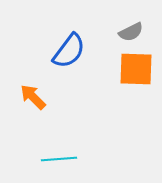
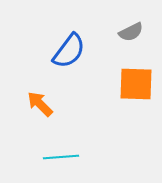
orange square: moved 15 px down
orange arrow: moved 7 px right, 7 px down
cyan line: moved 2 px right, 2 px up
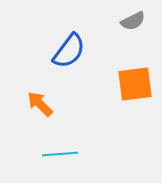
gray semicircle: moved 2 px right, 11 px up
orange square: moved 1 px left; rotated 9 degrees counterclockwise
cyan line: moved 1 px left, 3 px up
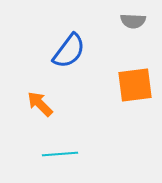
gray semicircle: rotated 30 degrees clockwise
orange square: moved 1 px down
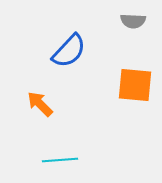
blue semicircle: rotated 6 degrees clockwise
orange square: rotated 12 degrees clockwise
cyan line: moved 6 px down
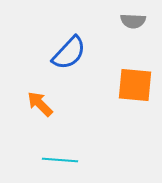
blue semicircle: moved 2 px down
cyan line: rotated 8 degrees clockwise
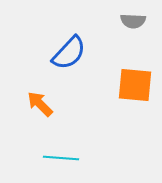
cyan line: moved 1 px right, 2 px up
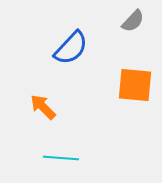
gray semicircle: rotated 50 degrees counterclockwise
blue semicircle: moved 2 px right, 5 px up
orange arrow: moved 3 px right, 3 px down
